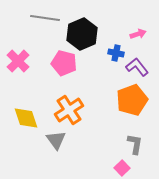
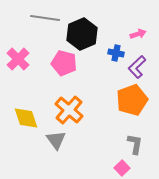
pink cross: moved 2 px up
purple L-shape: rotated 95 degrees counterclockwise
orange cross: rotated 16 degrees counterclockwise
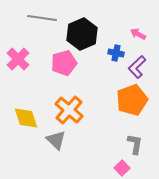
gray line: moved 3 px left
pink arrow: rotated 133 degrees counterclockwise
pink pentagon: rotated 30 degrees counterclockwise
gray triangle: rotated 10 degrees counterclockwise
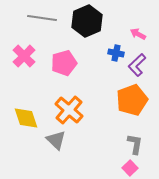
black hexagon: moved 5 px right, 13 px up
pink cross: moved 6 px right, 3 px up
purple L-shape: moved 2 px up
pink square: moved 8 px right
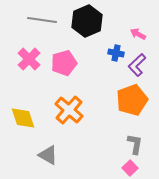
gray line: moved 2 px down
pink cross: moved 5 px right, 3 px down
yellow diamond: moved 3 px left
gray triangle: moved 8 px left, 15 px down; rotated 15 degrees counterclockwise
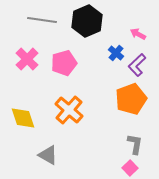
blue cross: rotated 28 degrees clockwise
pink cross: moved 2 px left
orange pentagon: moved 1 px left, 1 px up
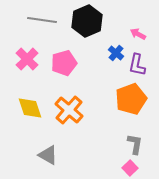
purple L-shape: rotated 35 degrees counterclockwise
yellow diamond: moved 7 px right, 10 px up
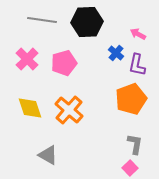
black hexagon: moved 1 px down; rotated 20 degrees clockwise
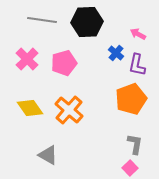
yellow diamond: rotated 16 degrees counterclockwise
